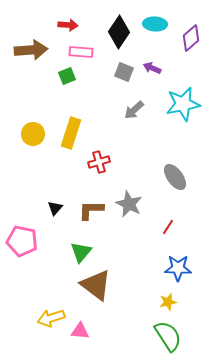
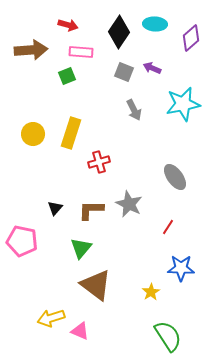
red arrow: rotated 12 degrees clockwise
gray arrow: rotated 75 degrees counterclockwise
green triangle: moved 4 px up
blue star: moved 3 px right
yellow star: moved 17 px left, 10 px up; rotated 18 degrees counterclockwise
pink triangle: rotated 18 degrees clockwise
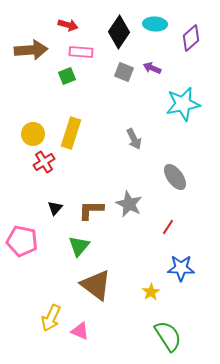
gray arrow: moved 29 px down
red cross: moved 55 px left; rotated 15 degrees counterclockwise
green triangle: moved 2 px left, 2 px up
yellow arrow: rotated 48 degrees counterclockwise
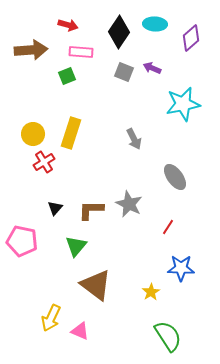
green triangle: moved 3 px left
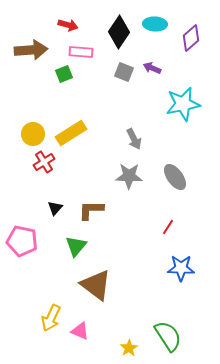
green square: moved 3 px left, 2 px up
yellow rectangle: rotated 40 degrees clockwise
gray star: moved 28 px up; rotated 24 degrees counterclockwise
yellow star: moved 22 px left, 56 px down
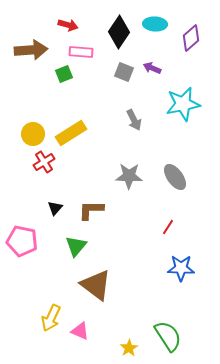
gray arrow: moved 19 px up
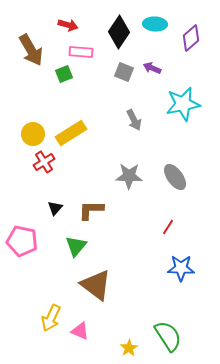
brown arrow: rotated 64 degrees clockwise
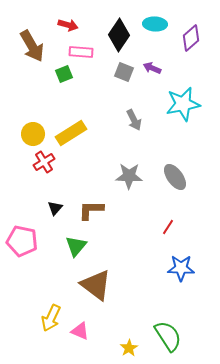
black diamond: moved 3 px down
brown arrow: moved 1 px right, 4 px up
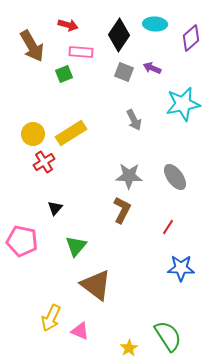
brown L-shape: moved 31 px right; rotated 116 degrees clockwise
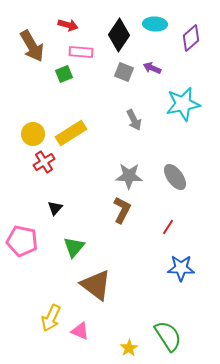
green triangle: moved 2 px left, 1 px down
